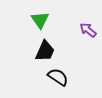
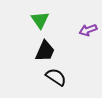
purple arrow: rotated 60 degrees counterclockwise
black semicircle: moved 2 px left
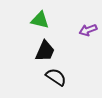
green triangle: rotated 42 degrees counterclockwise
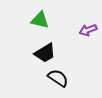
black trapezoid: moved 2 px down; rotated 35 degrees clockwise
black semicircle: moved 2 px right, 1 px down
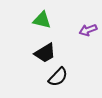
green triangle: moved 2 px right
black semicircle: moved 1 px up; rotated 100 degrees clockwise
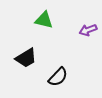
green triangle: moved 2 px right
black trapezoid: moved 19 px left, 5 px down
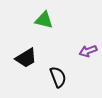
purple arrow: moved 21 px down
black semicircle: rotated 65 degrees counterclockwise
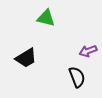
green triangle: moved 2 px right, 2 px up
black semicircle: moved 19 px right
